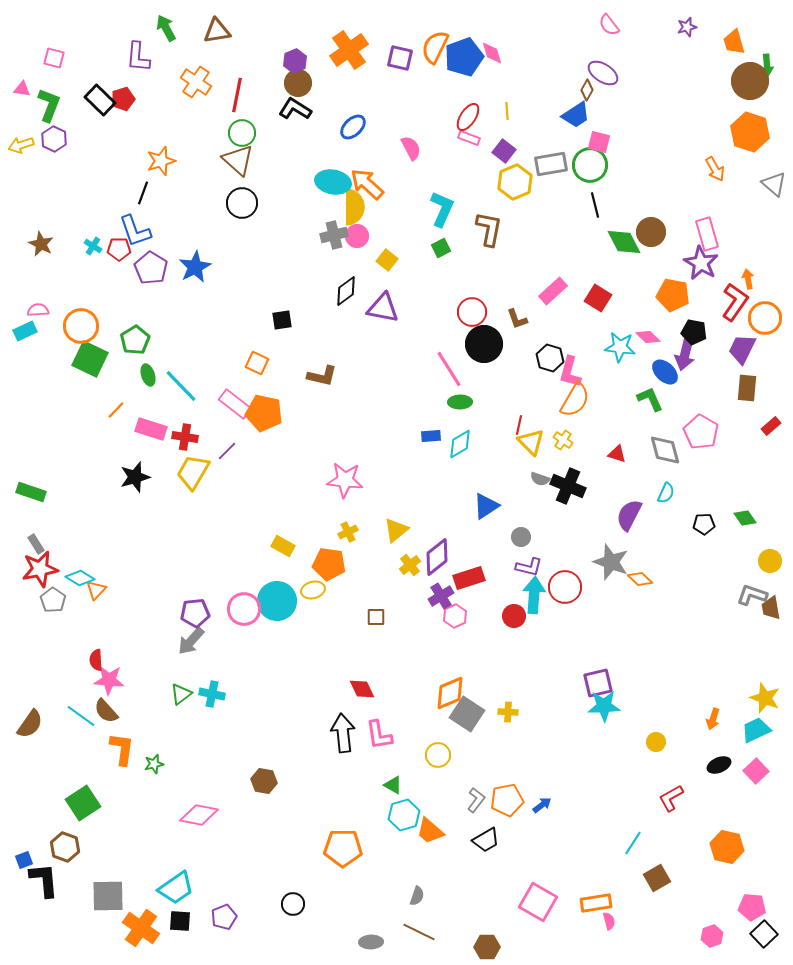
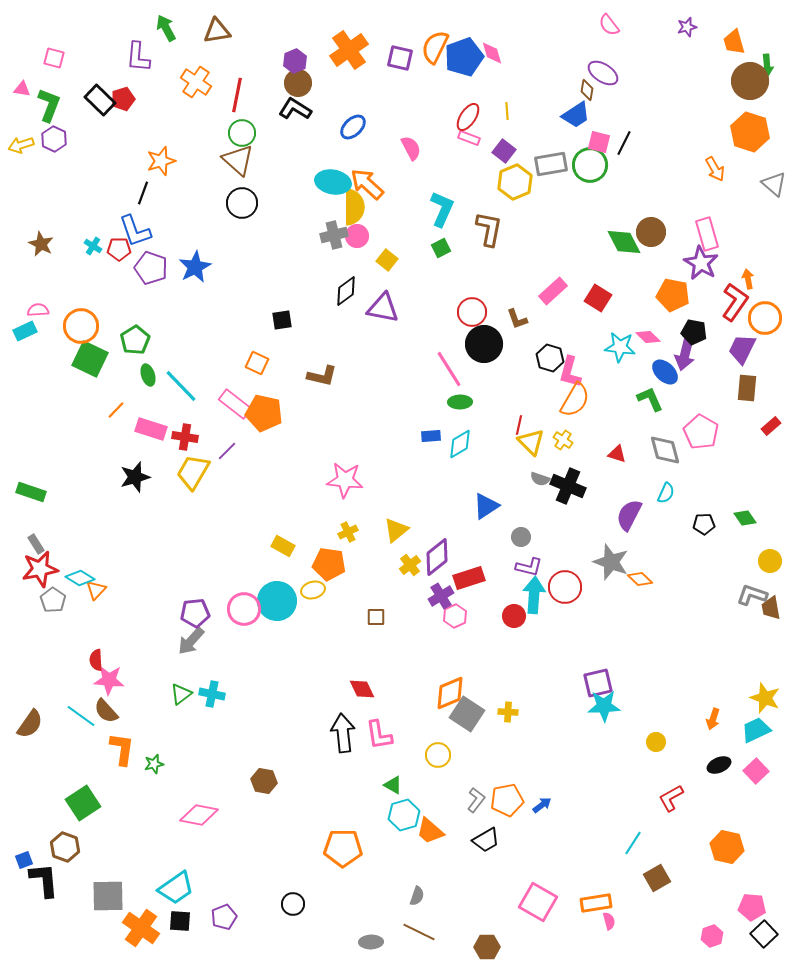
brown diamond at (587, 90): rotated 20 degrees counterclockwise
black line at (595, 205): moved 29 px right, 62 px up; rotated 40 degrees clockwise
purple pentagon at (151, 268): rotated 12 degrees counterclockwise
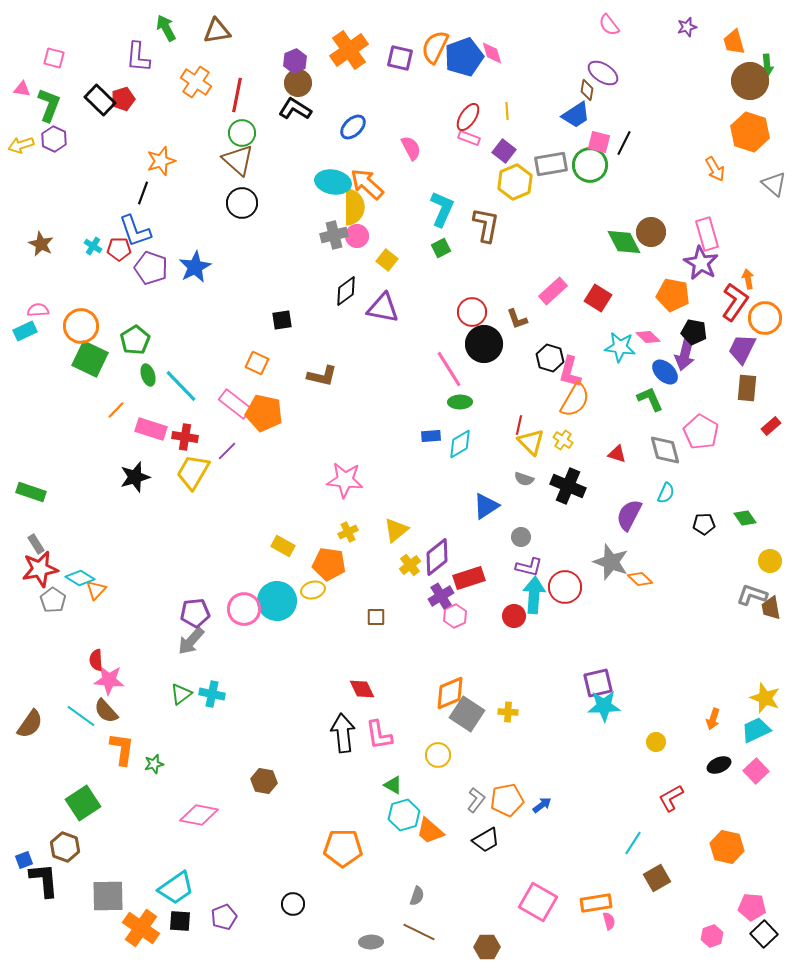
brown L-shape at (489, 229): moved 3 px left, 4 px up
gray semicircle at (540, 479): moved 16 px left
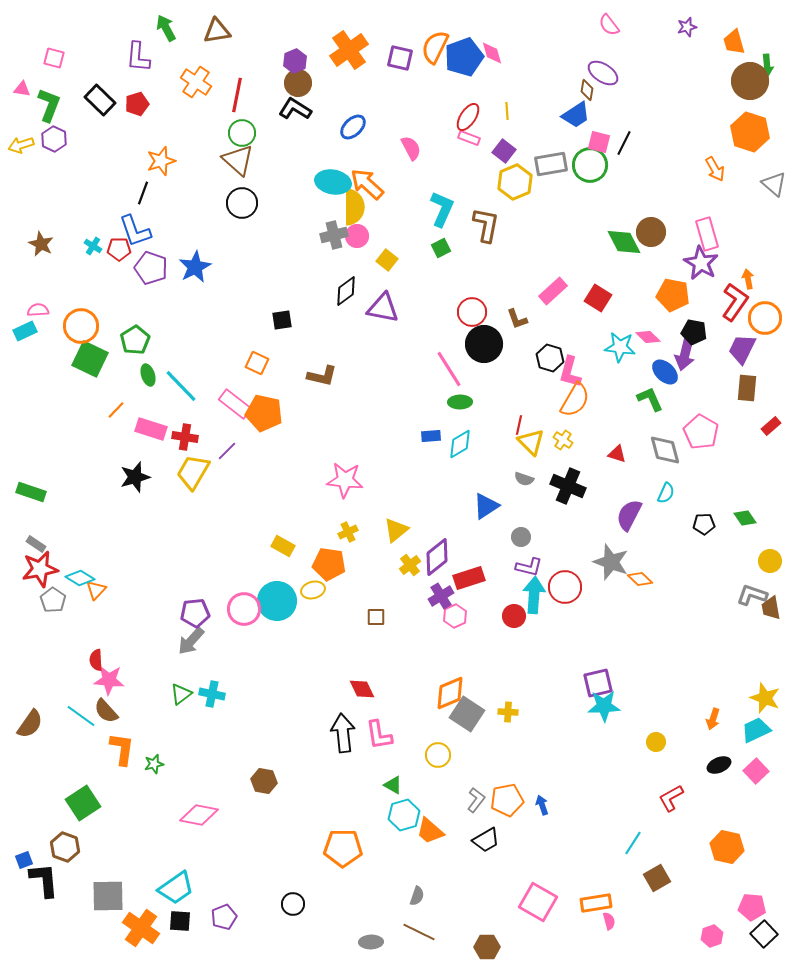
red pentagon at (123, 99): moved 14 px right, 5 px down
gray rectangle at (36, 544): rotated 24 degrees counterclockwise
blue arrow at (542, 805): rotated 72 degrees counterclockwise
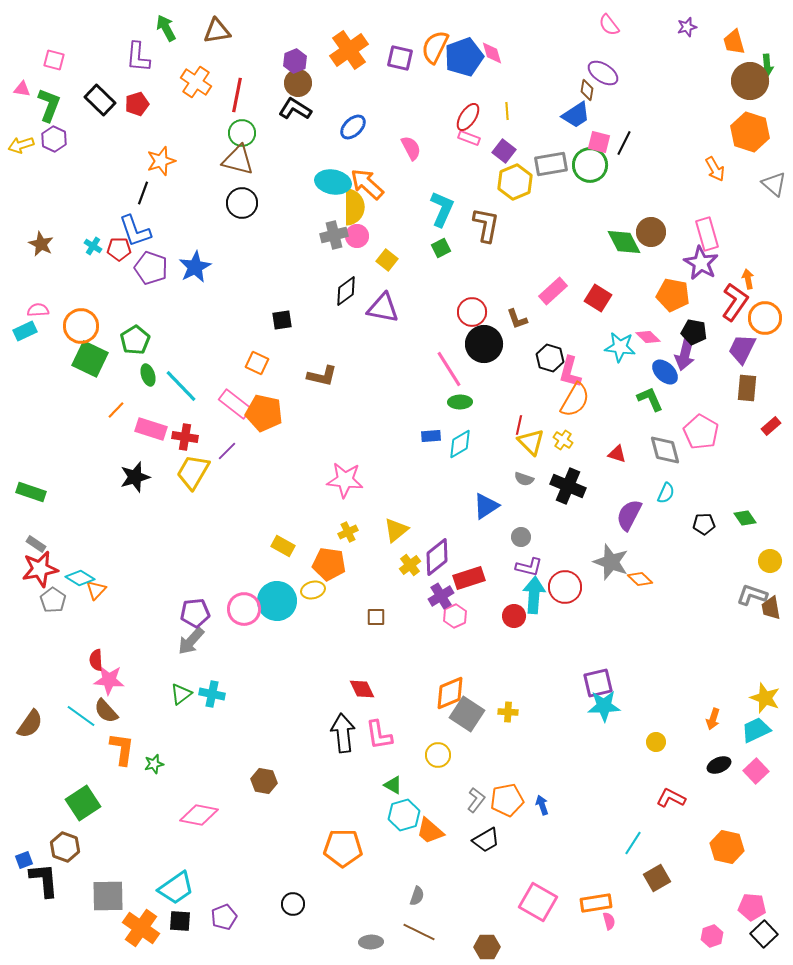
pink square at (54, 58): moved 2 px down
brown triangle at (238, 160): rotated 28 degrees counterclockwise
red L-shape at (671, 798): rotated 56 degrees clockwise
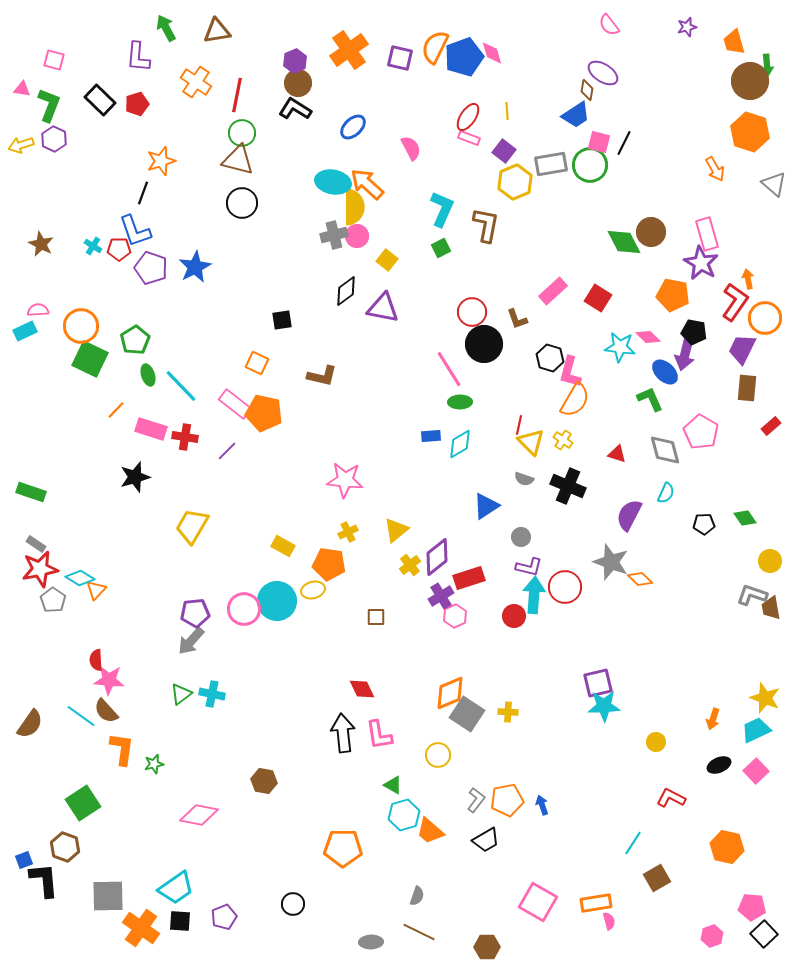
yellow trapezoid at (193, 472): moved 1 px left, 54 px down
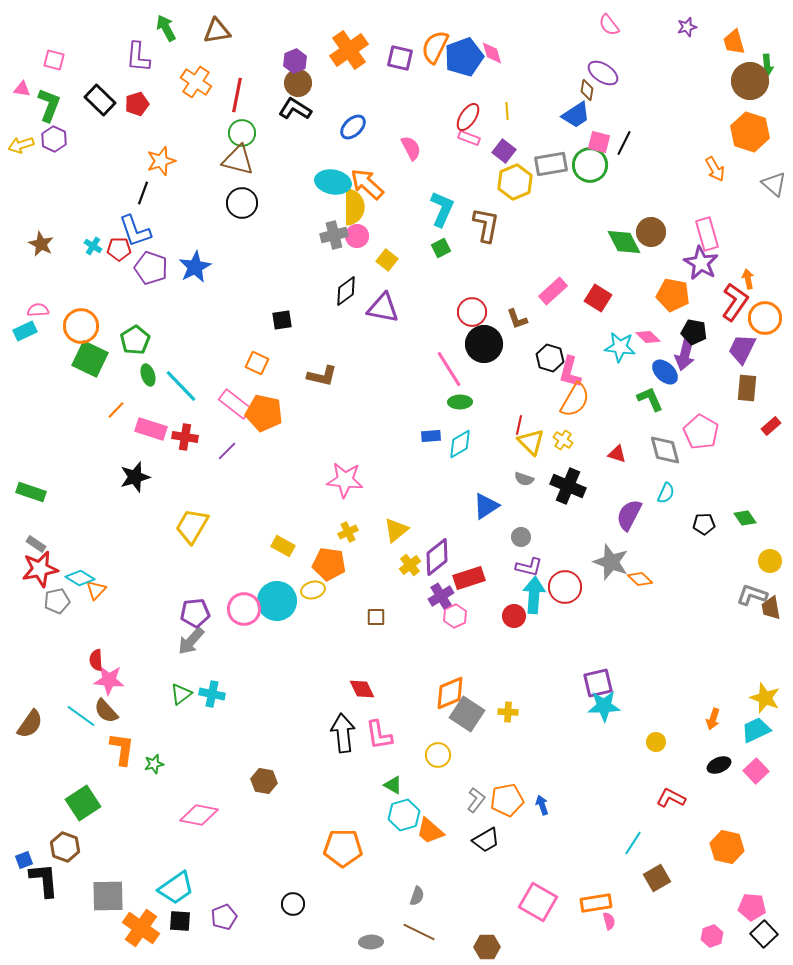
gray pentagon at (53, 600): moved 4 px right, 1 px down; rotated 25 degrees clockwise
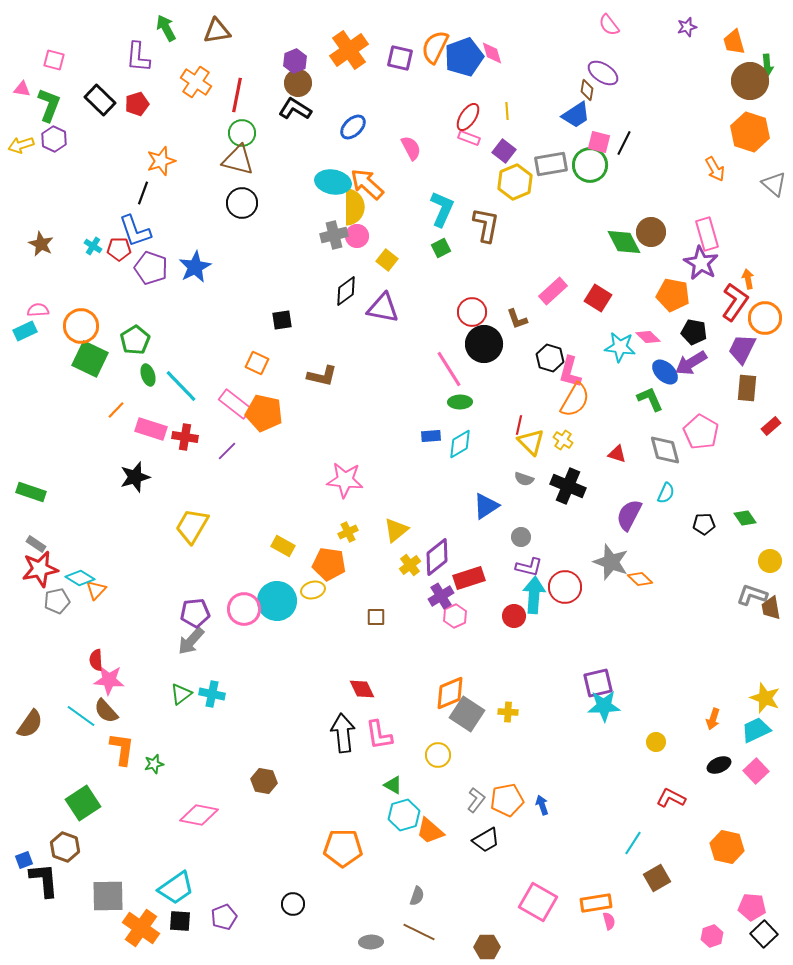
purple arrow at (685, 354): moved 6 px right, 9 px down; rotated 44 degrees clockwise
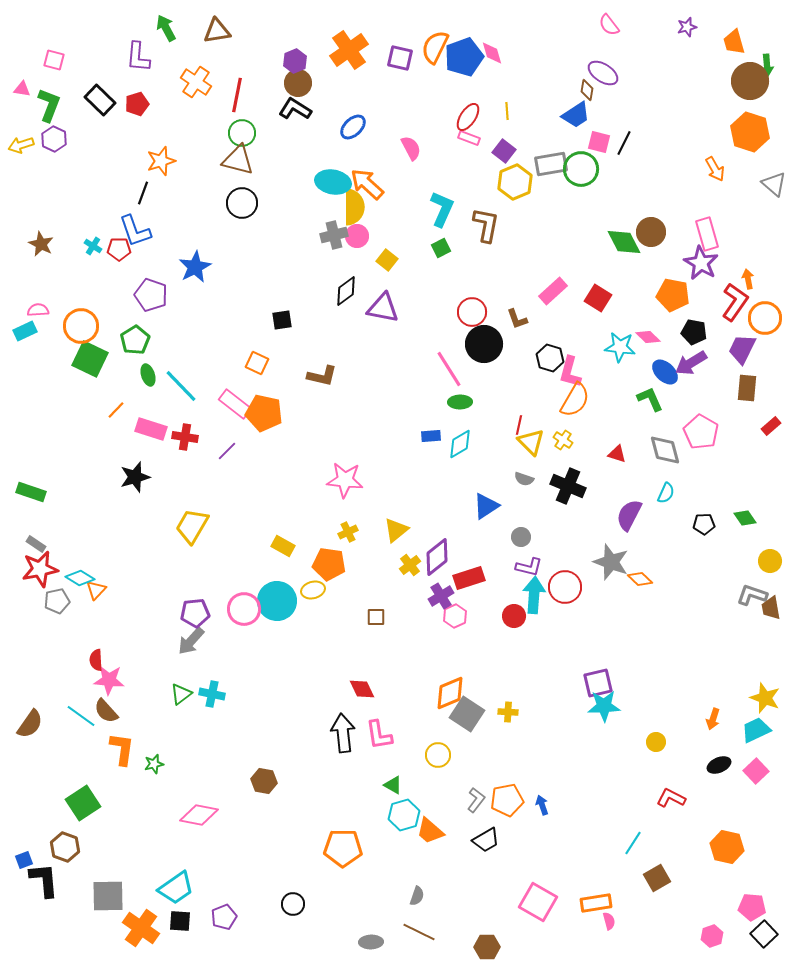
green circle at (590, 165): moved 9 px left, 4 px down
purple pentagon at (151, 268): moved 27 px down
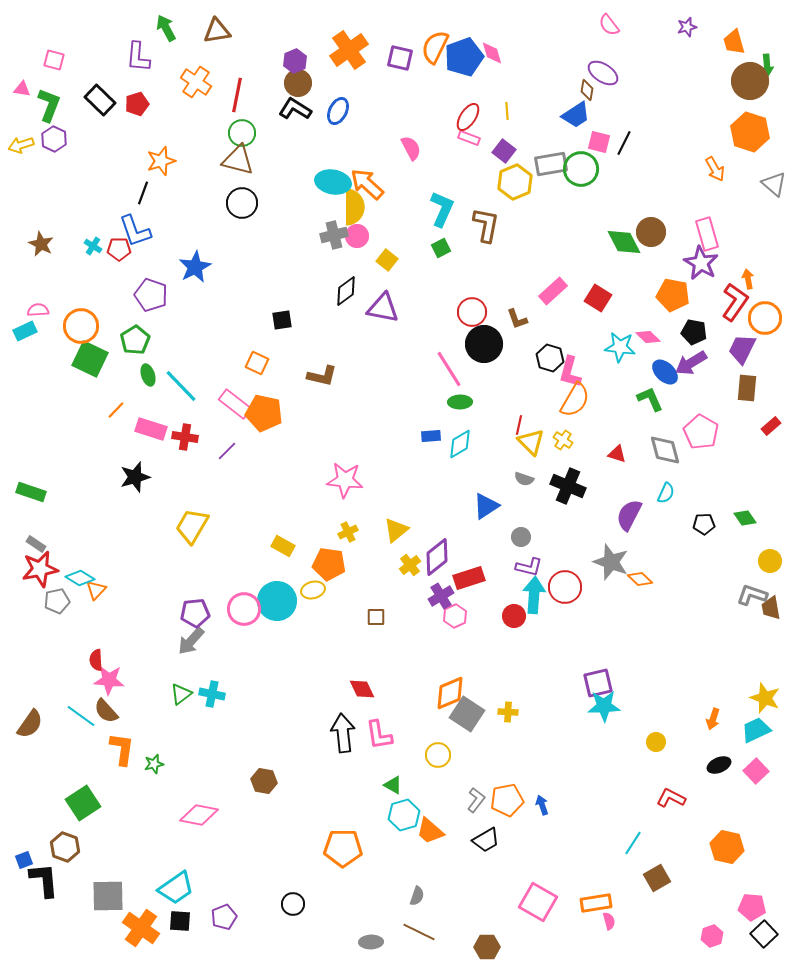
blue ellipse at (353, 127): moved 15 px left, 16 px up; rotated 20 degrees counterclockwise
